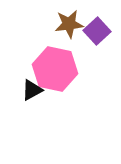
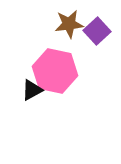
pink hexagon: moved 2 px down
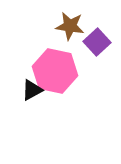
brown star: moved 1 px right, 2 px down; rotated 16 degrees clockwise
purple square: moved 11 px down
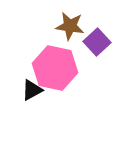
pink hexagon: moved 3 px up
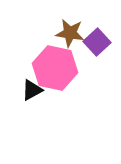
brown star: moved 7 px down
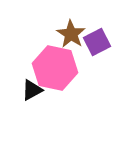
brown star: moved 1 px right, 1 px down; rotated 24 degrees clockwise
purple square: rotated 16 degrees clockwise
